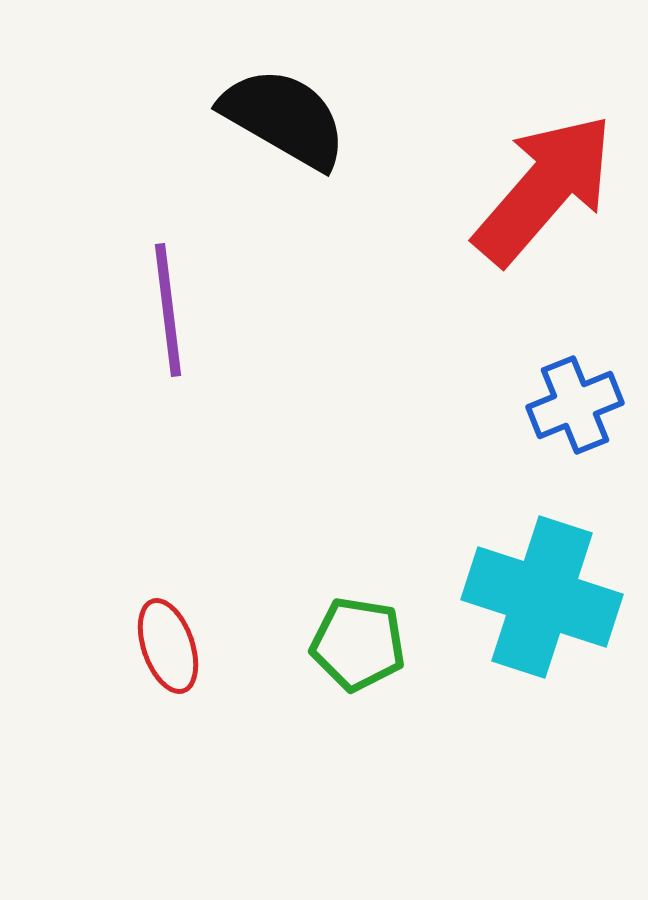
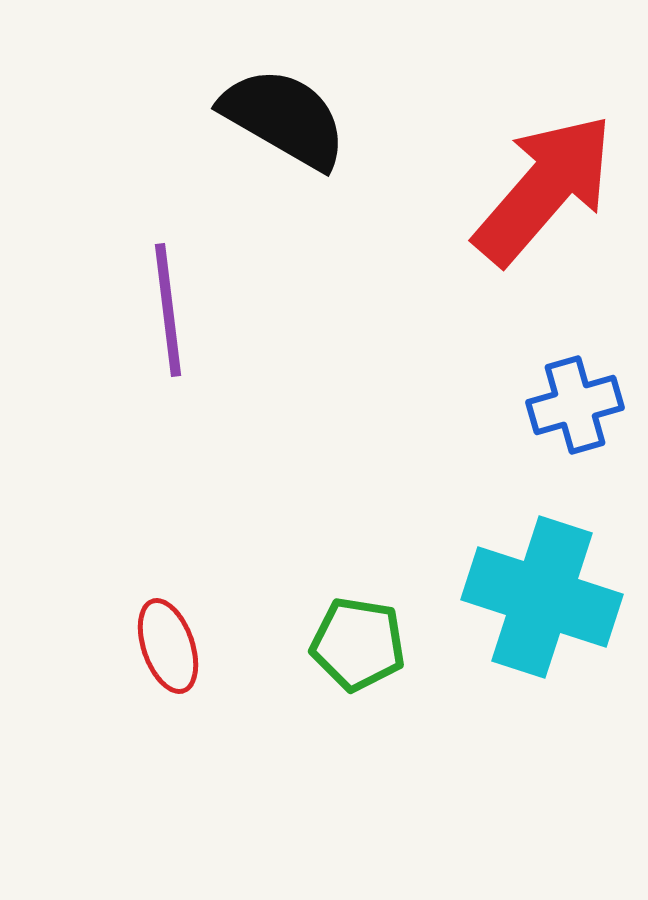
blue cross: rotated 6 degrees clockwise
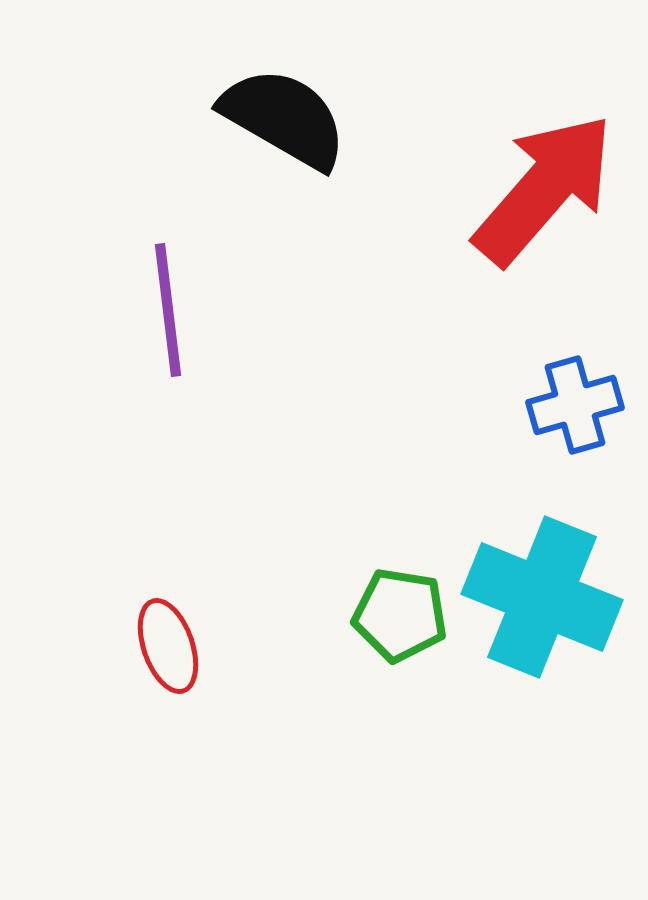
cyan cross: rotated 4 degrees clockwise
green pentagon: moved 42 px right, 29 px up
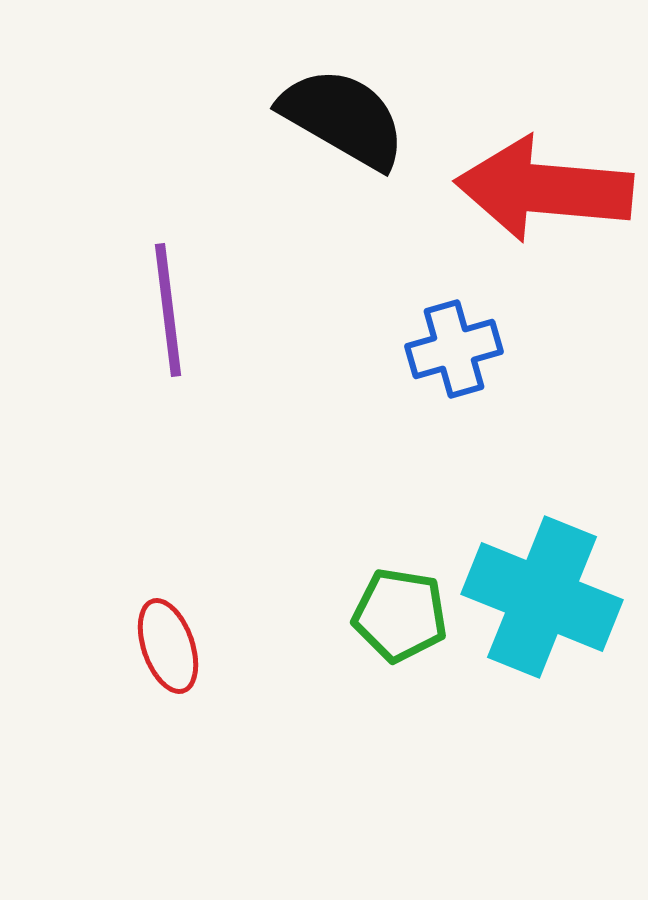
black semicircle: moved 59 px right
red arrow: rotated 126 degrees counterclockwise
blue cross: moved 121 px left, 56 px up
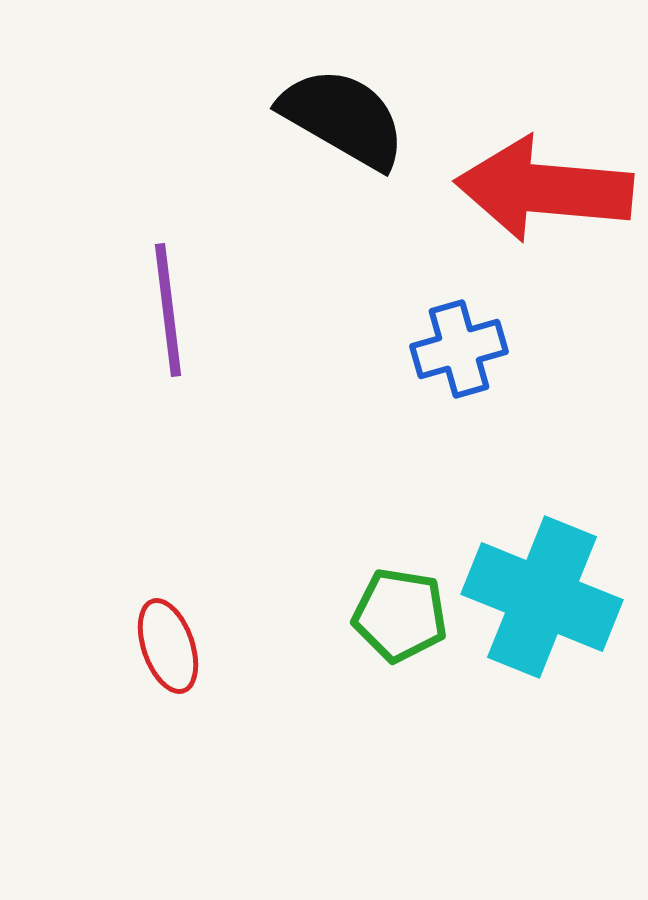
blue cross: moved 5 px right
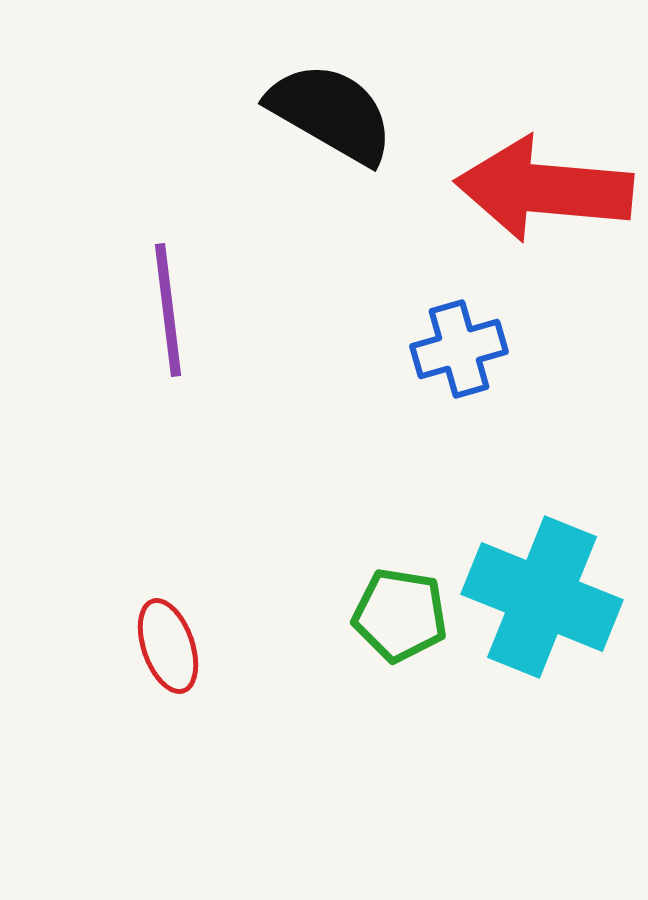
black semicircle: moved 12 px left, 5 px up
